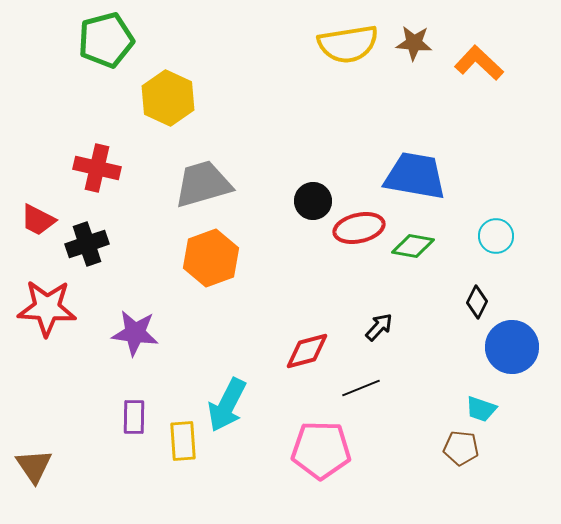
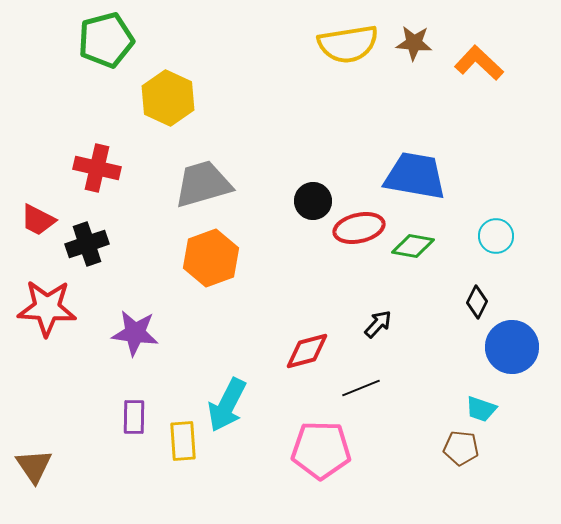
black arrow: moved 1 px left, 3 px up
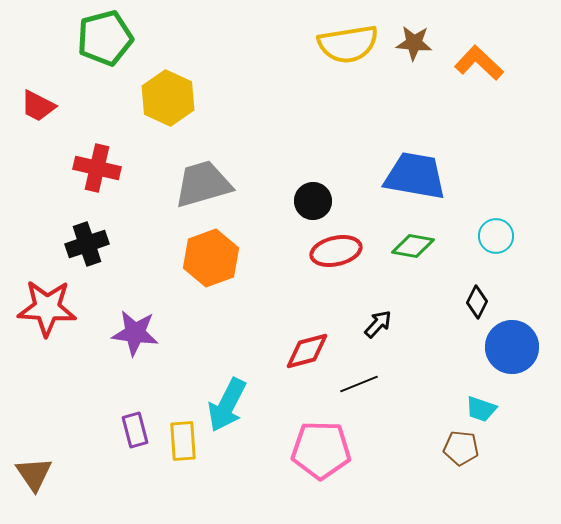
green pentagon: moved 1 px left, 2 px up
red trapezoid: moved 114 px up
red ellipse: moved 23 px left, 23 px down
black line: moved 2 px left, 4 px up
purple rectangle: moved 1 px right, 13 px down; rotated 16 degrees counterclockwise
brown triangle: moved 8 px down
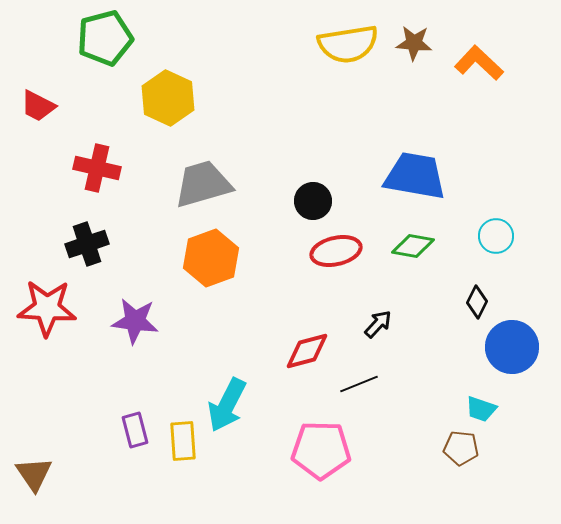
purple star: moved 12 px up
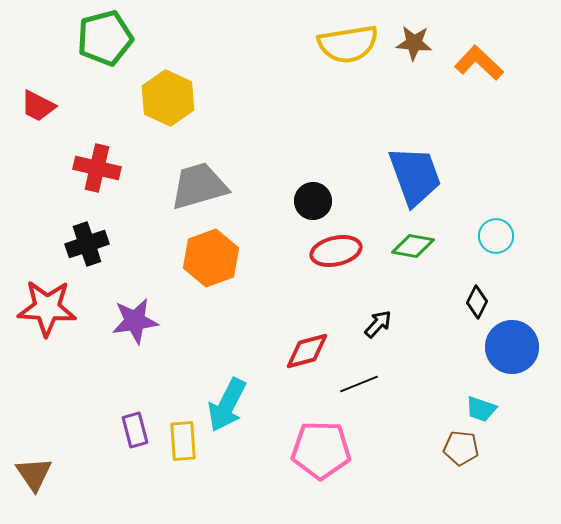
blue trapezoid: rotated 60 degrees clockwise
gray trapezoid: moved 4 px left, 2 px down
purple star: rotated 15 degrees counterclockwise
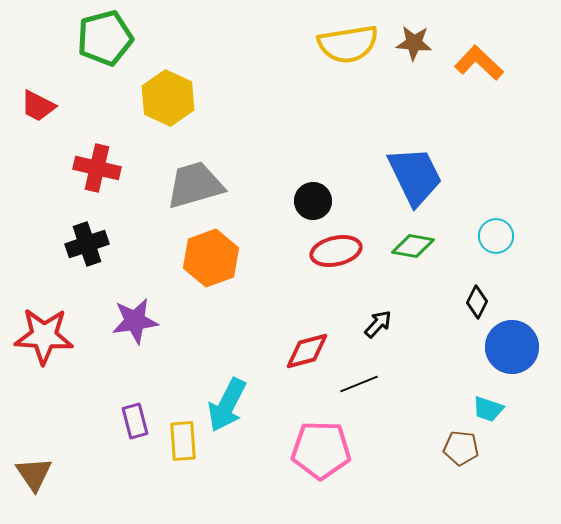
blue trapezoid: rotated 6 degrees counterclockwise
gray trapezoid: moved 4 px left, 1 px up
red star: moved 3 px left, 28 px down
cyan trapezoid: moved 7 px right
purple rectangle: moved 9 px up
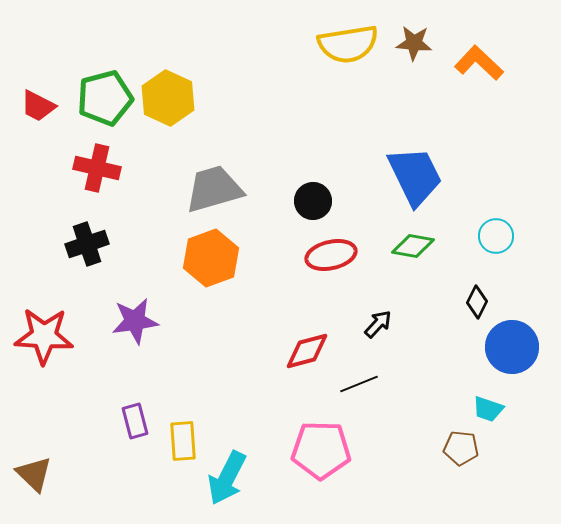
green pentagon: moved 60 px down
gray trapezoid: moved 19 px right, 4 px down
red ellipse: moved 5 px left, 4 px down
cyan arrow: moved 73 px down
brown triangle: rotated 12 degrees counterclockwise
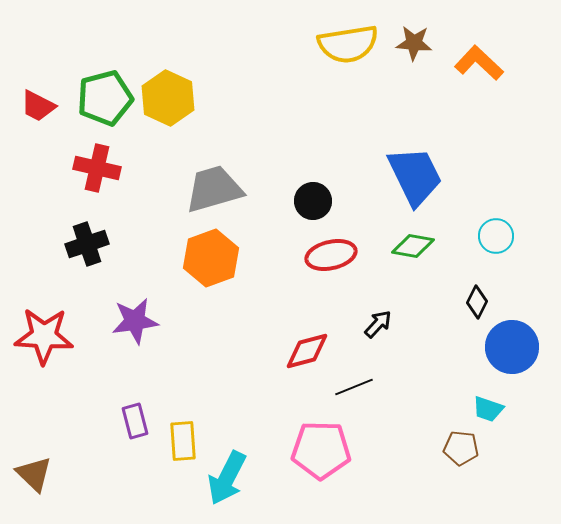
black line: moved 5 px left, 3 px down
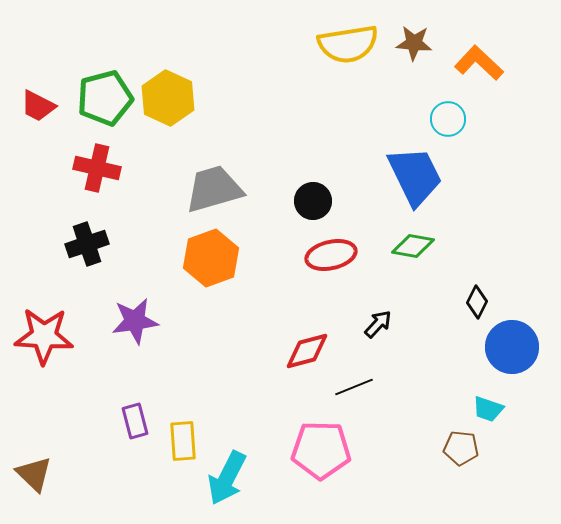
cyan circle: moved 48 px left, 117 px up
